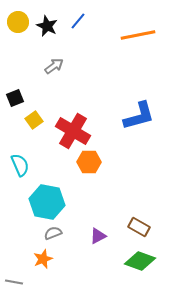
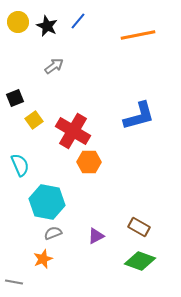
purple triangle: moved 2 px left
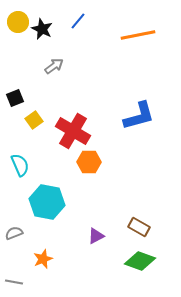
black star: moved 5 px left, 3 px down
gray semicircle: moved 39 px left
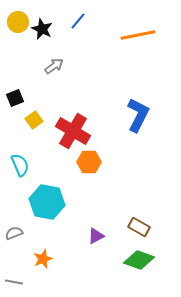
blue L-shape: moved 1 px left, 1 px up; rotated 48 degrees counterclockwise
green diamond: moved 1 px left, 1 px up
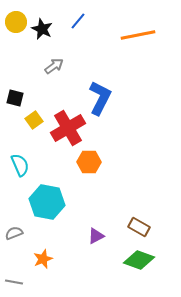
yellow circle: moved 2 px left
black square: rotated 36 degrees clockwise
blue L-shape: moved 38 px left, 17 px up
red cross: moved 5 px left, 3 px up; rotated 28 degrees clockwise
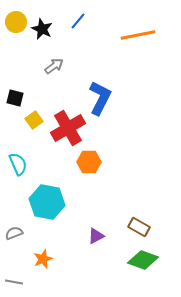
cyan semicircle: moved 2 px left, 1 px up
green diamond: moved 4 px right
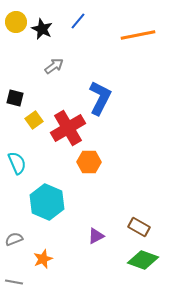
cyan semicircle: moved 1 px left, 1 px up
cyan hexagon: rotated 12 degrees clockwise
gray semicircle: moved 6 px down
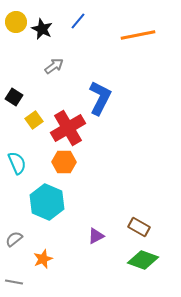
black square: moved 1 px left, 1 px up; rotated 18 degrees clockwise
orange hexagon: moved 25 px left
gray semicircle: rotated 18 degrees counterclockwise
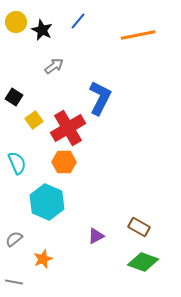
black star: moved 1 px down
green diamond: moved 2 px down
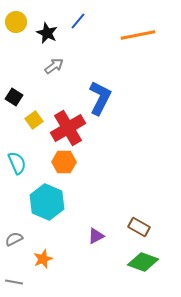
black star: moved 5 px right, 3 px down
gray semicircle: rotated 12 degrees clockwise
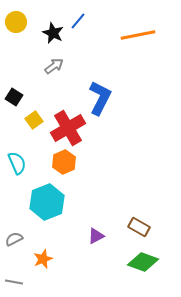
black star: moved 6 px right
orange hexagon: rotated 25 degrees counterclockwise
cyan hexagon: rotated 16 degrees clockwise
